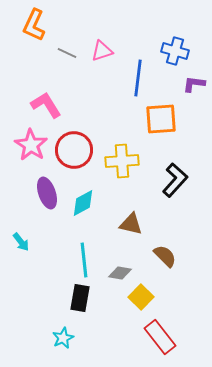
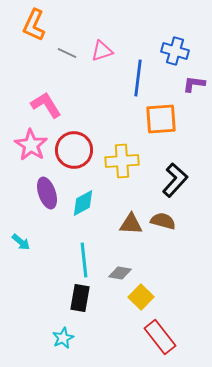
brown triangle: rotated 10 degrees counterclockwise
cyan arrow: rotated 12 degrees counterclockwise
brown semicircle: moved 2 px left, 35 px up; rotated 30 degrees counterclockwise
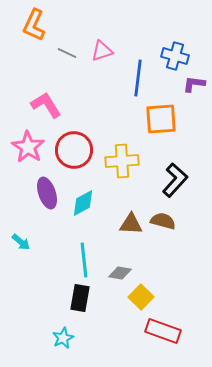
blue cross: moved 5 px down
pink star: moved 3 px left, 2 px down
red rectangle: moved 3 px right, 6 px up; rotated 32 degrees counterclockwise
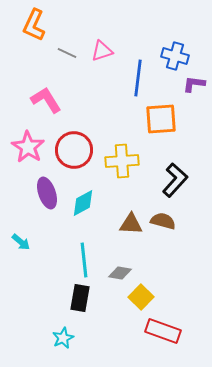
pink L-shape: moved 5 px up
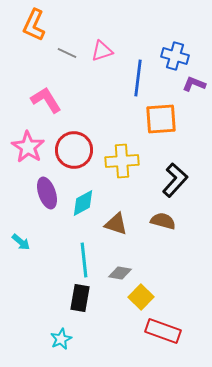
purple L-shape: rotated 15 degrees clockwise
brown triangle: moved 15 px left; rotated 15 degrees clockwise
cyan star: moved 2 px left, 1 px down
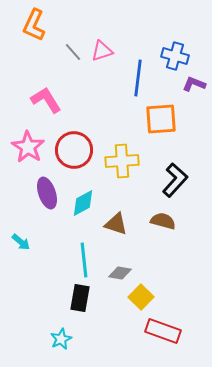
gray line: moved 6 px right, 1 px up; rotated 24 degrees clockwise
